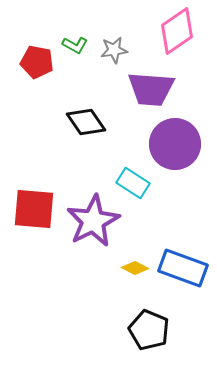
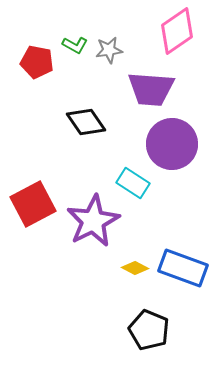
gray star: moved 5 px left
purple circle: moved 3 px left
red square: moved 1 px left, 5 px up; rotated 33 degrees counterclockwise
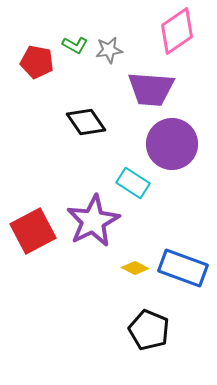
red square: moved 27 px down
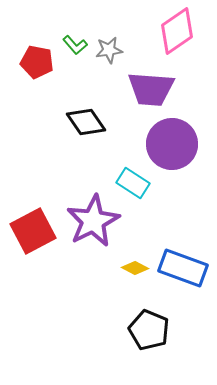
green L-shape: rotated 20 degrees clockwise
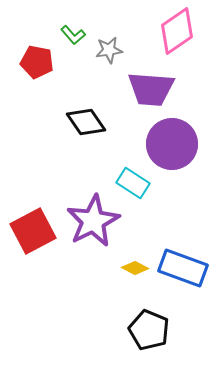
green L-shape: moved 2 px left, 10 px up
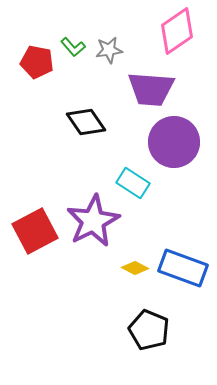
green L-shape: moved 12 px down
purple circle: moved 2 px right, 2 px up
red square: moved 2 px right
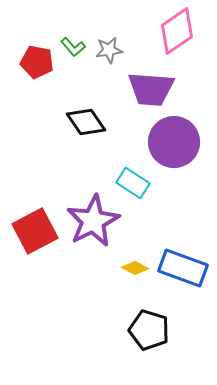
black pentagon: rotated 6 degrees counterclockwise
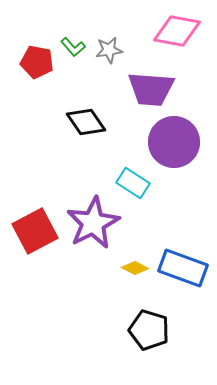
pink diamond: rotated 45 degrees clockwise
purple star: moved 2 px down
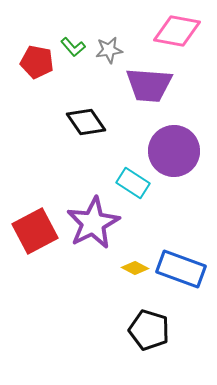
purple trapezoid: moved 2 px left, 4 px up
purple circle: moved 9 px down
blue rectangle: moved 2 px left, 1 px down
